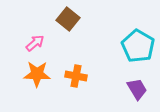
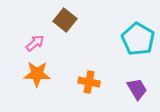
brown square: moved 3 px left, 1 px down
cyan pentagon: moved 7 px up
orange cross: moved 13 px right, 6 px down
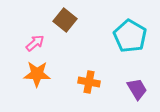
cyan pentagon: moved 8 px left, 3 px up
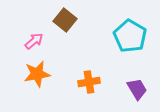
pink arrow: moved 1 px left, 2 px up
orange star: rotated 12 degrees counterclockwise
orange cross: rotated 20 degrees counterclockwise
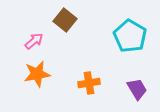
orange cross: moved 1 px down
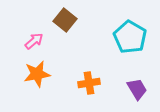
cyan pentagon: moved 1 px down
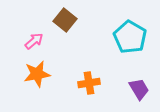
purple trapezoid: moved 2 px right
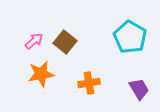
brown square: moved 22 px down
orange star: moved 4 px right
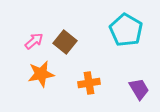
cyan pentagon: moved 4 px left, 7 px up
